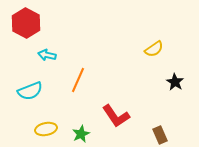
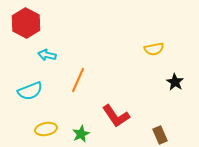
yellow semicircle: rotated 24 degrees clockwise
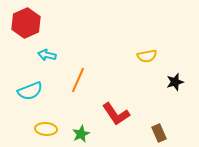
red hexagon: rotated 8 degrees clockwise
yellow semicircle: moved 7 px left, 7 px down
black star: rotated 24 degrees clockwise
red L-shape: moved 2 px up
yellow ellipse: rotated 15 degrees clockwise
brown rectangle: moved 1 px left, 2 px up
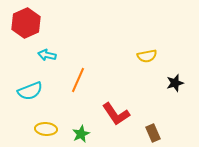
black star: moved 1 px down
brown rectangle: moved 6 px left
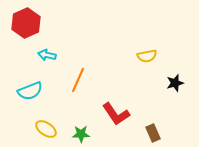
yellow ellipse: rotated 30 degrees clockwise
green star: rotated 24 degrees clockwise
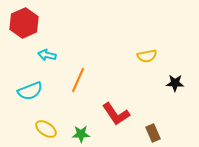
red hexagon: moved 2 px left
black star: rotated 18 degrees clockwise
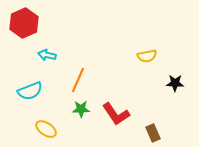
green star: moved 25 px up
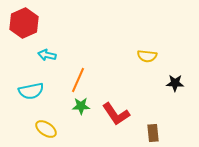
yellow semicircle: rotated 18 degrees clockwise
cyan semicircle: moved 1 px right; rotated 10 degrees clockwise
green star: moved 3 px up
brown rectangle: rotated 18 degrees clockwise
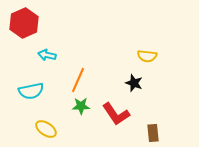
black star: moved 41 px left; rotated 18 degrees clockwise
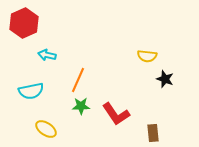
black star: moved 31 px right, 4 px up
